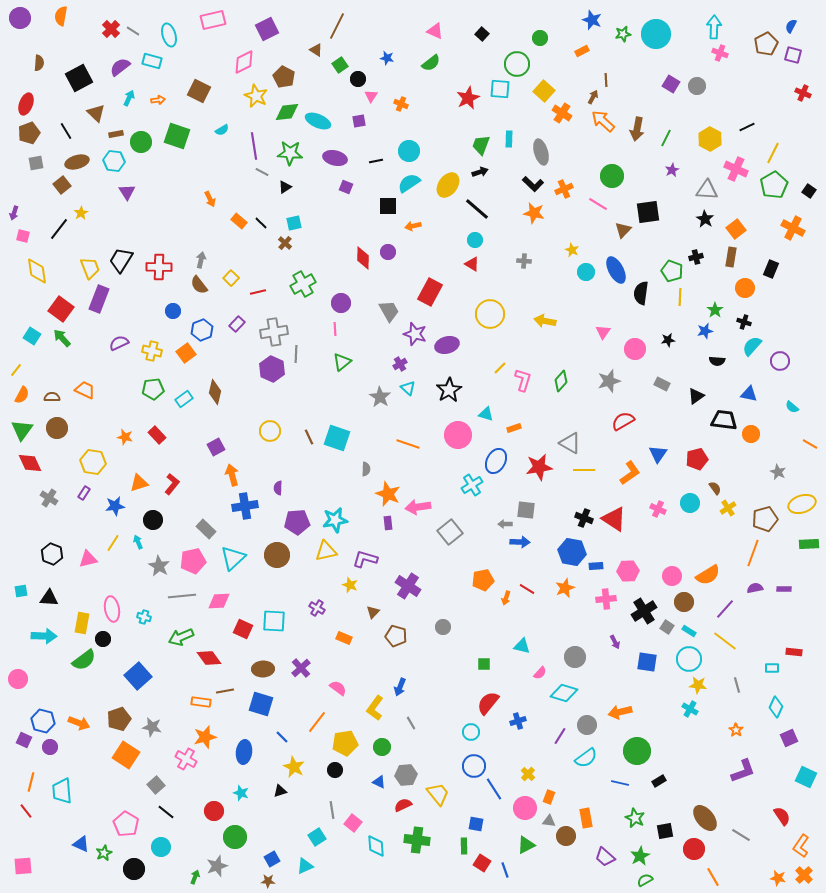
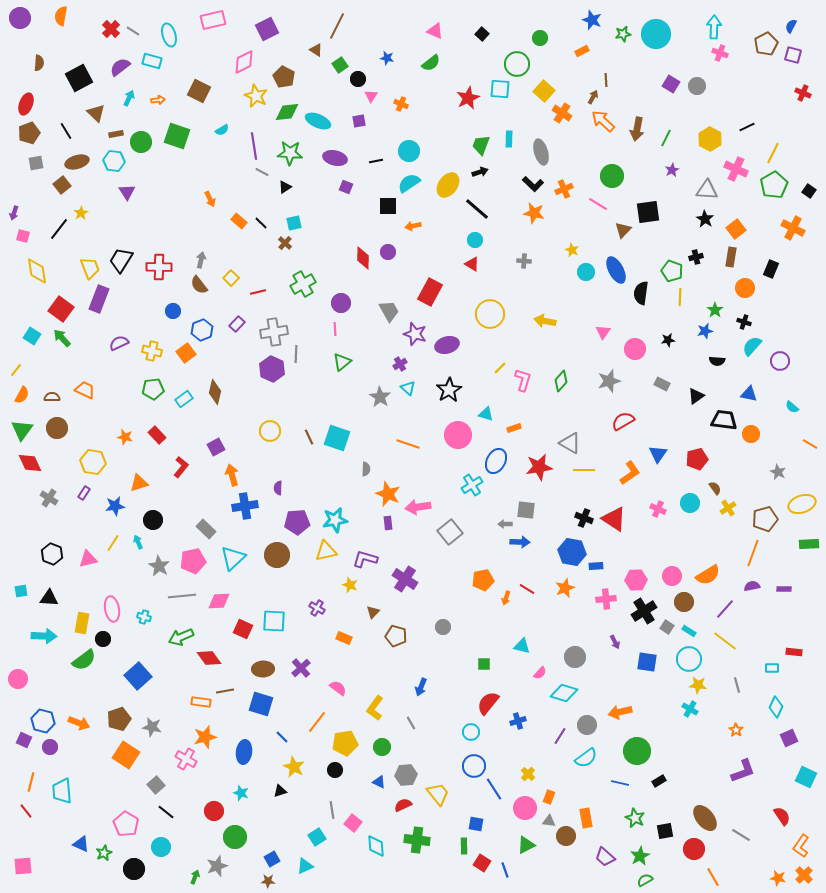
red L-shape at (172, 484): moved 9 px right, 17 px up
pink hexagon at (628, 571): moved 8 px right, 9 px down
purple cross at (408, 586): moved 3 px left, 7 px up
purple semicircle at (755, 588): moved 3 px left, 2 px up
blue arrow at (400, 687): moved 21 px right
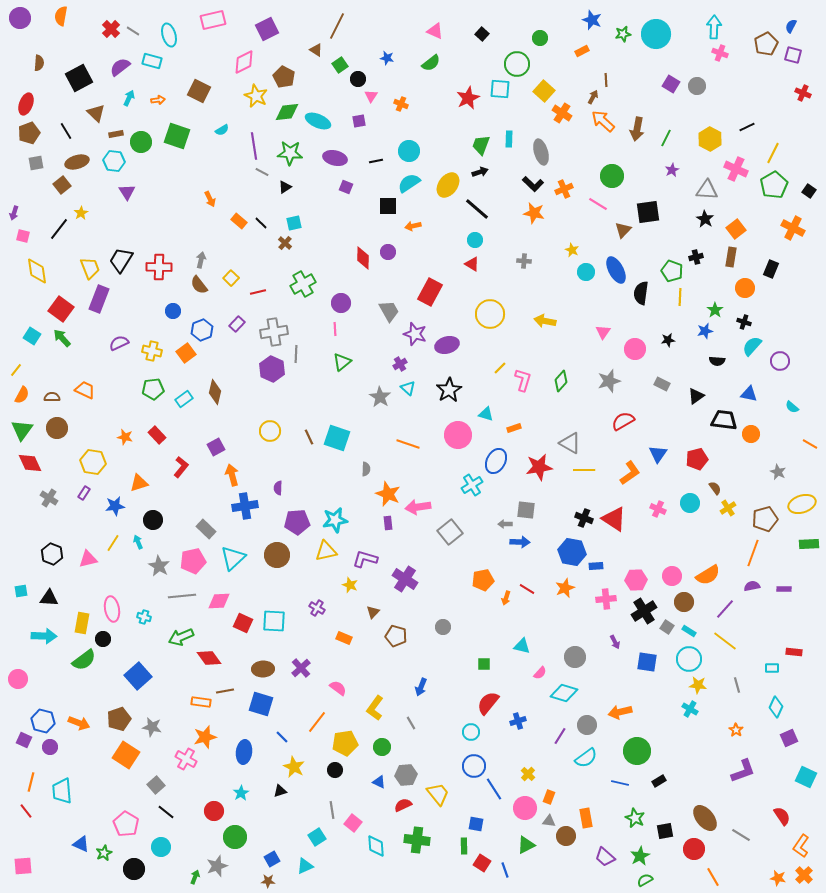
red square at (243, 629): moved 6 px up
cyan star at (241, 793): rotated 21 degrees clockwise
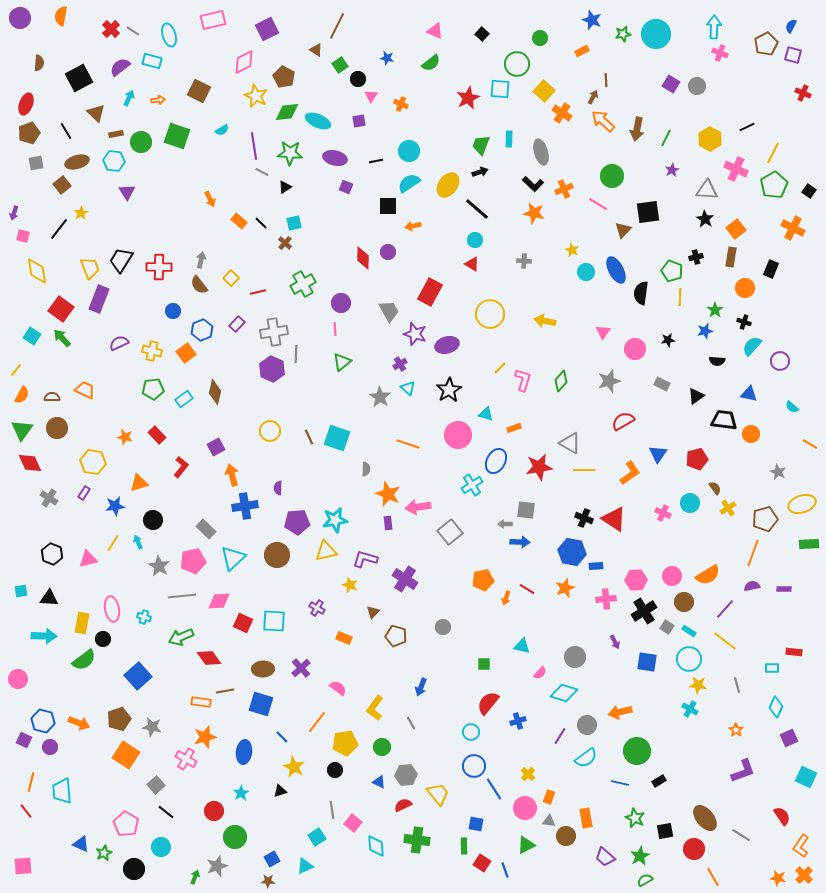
pink cross at (658, 509): moved 5 px right, 4 px down
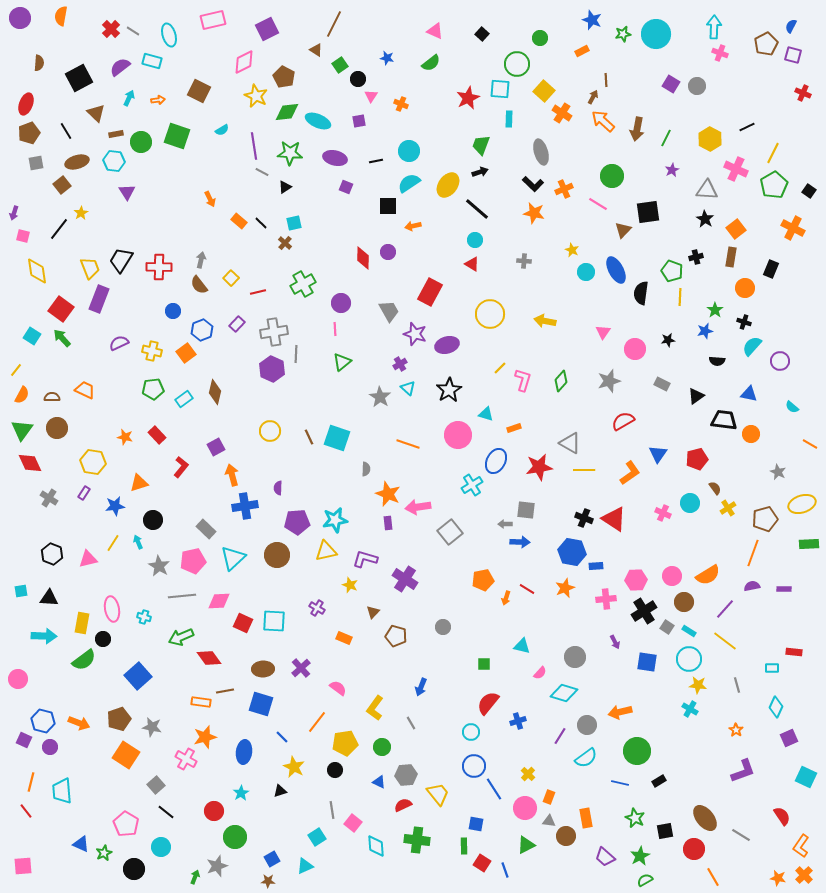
brown line at (337, 26): moved 3 px left, 2 px up
cyan rectangle at (509, 139): moved 20 px up
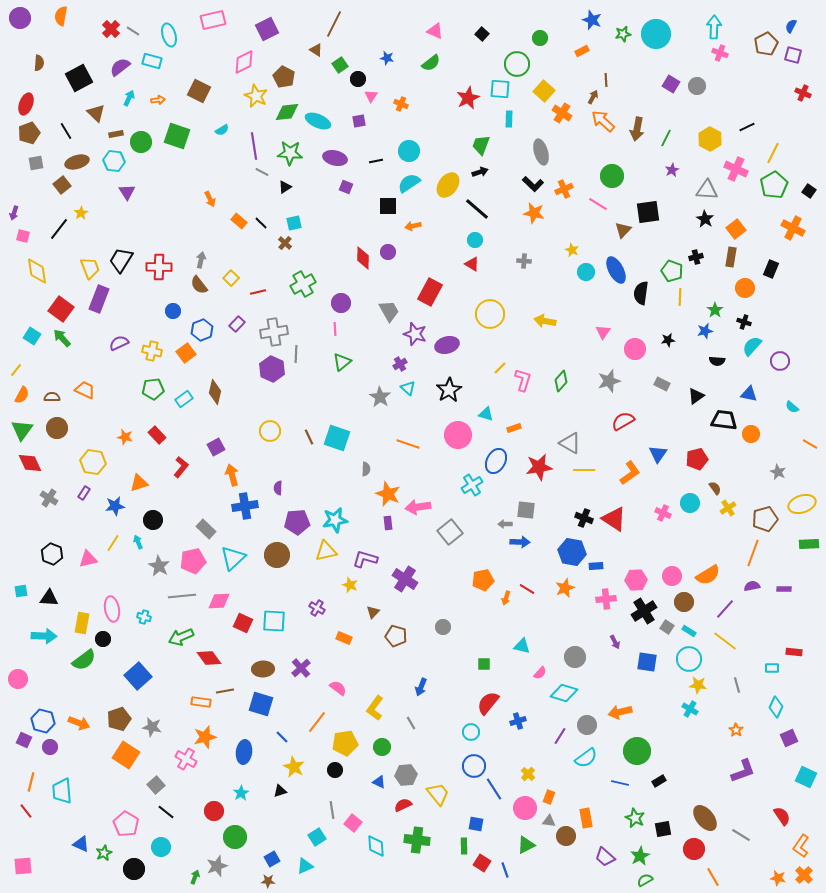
black square at (665, 831): moved 2 px left, 2 px up
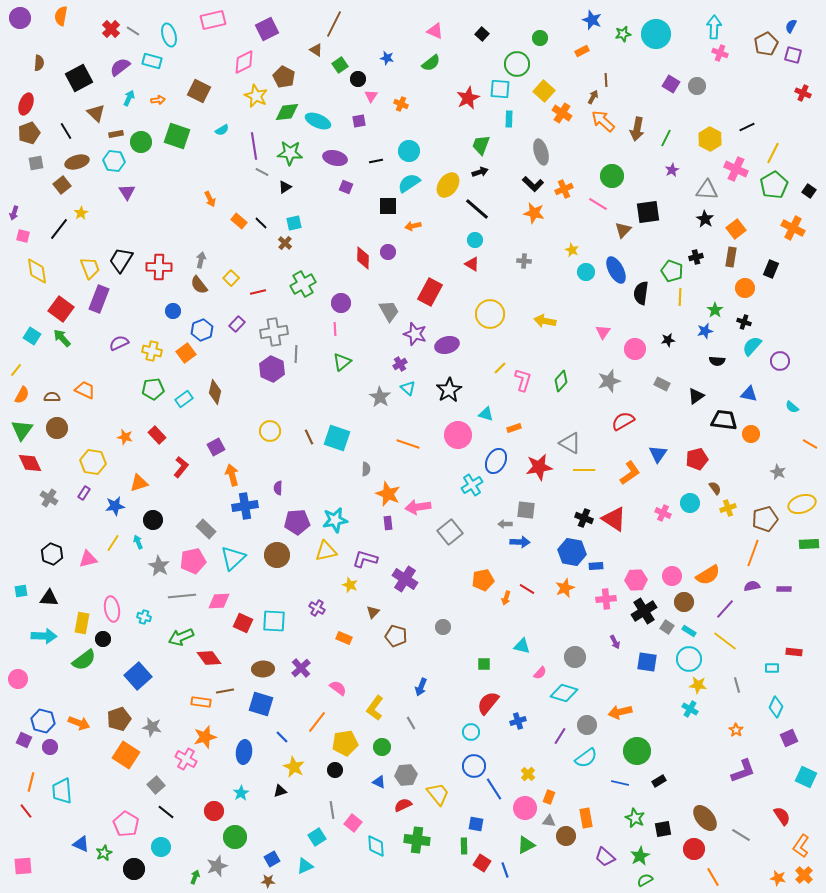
yellow cross at (728, 508): rotated 14 degrees clockwise
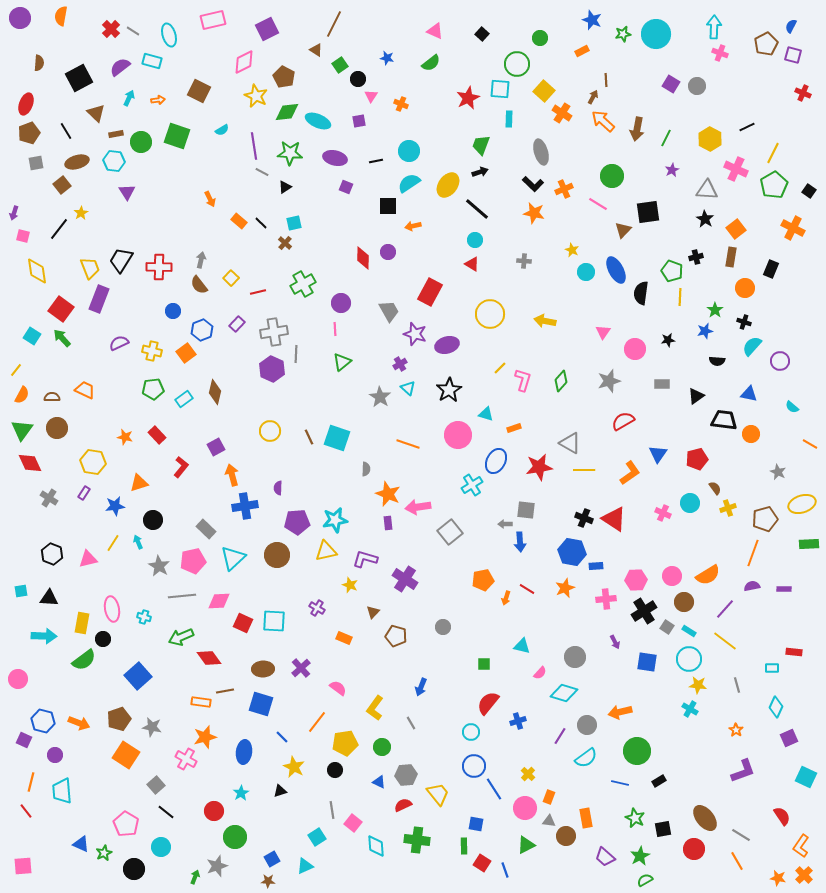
gray rectangle at (662, 384): rotated 28 degrees counterclockwise
blue arrow at (520, 542): rotated 84 degrees clockwise
purple circle at (50, 747): moved 5 px right, 8 px down
orange line at (713, 877): moved 24 px right, 16 px up
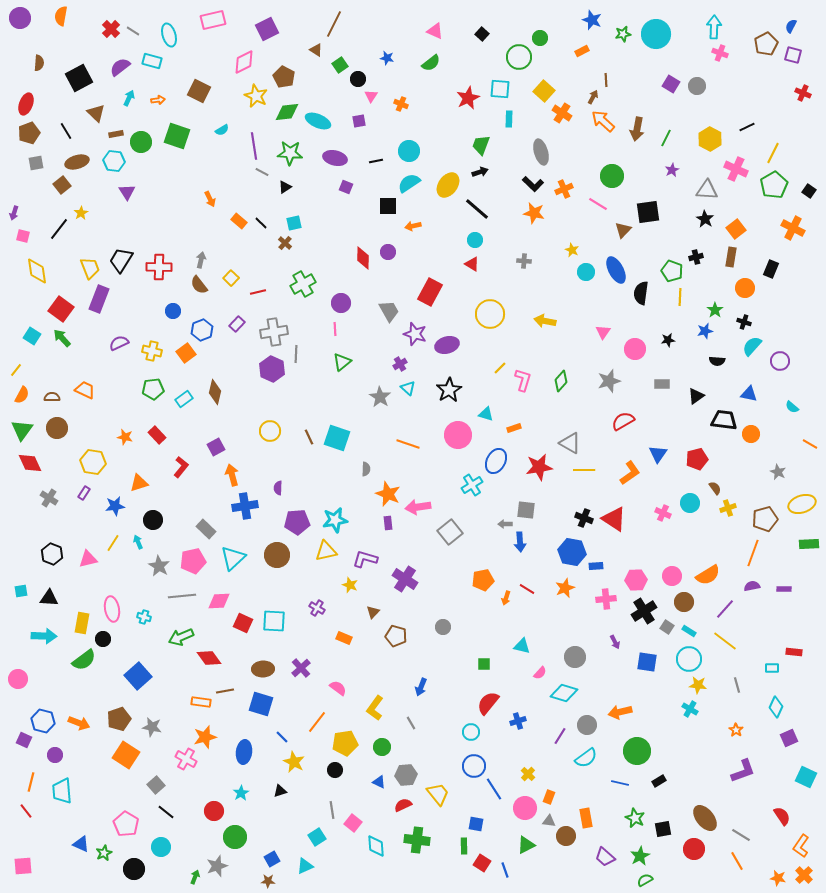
green circle at (517, 64): moved 2 px right, 7 px up
yellow star at (294, 767): moved 5 px up
